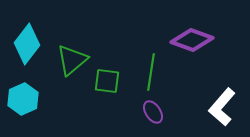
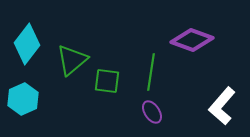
white L-shape: moved 1 px up
purple ellipse: moved 1 px left
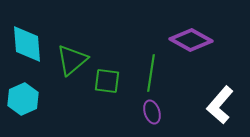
purple diamond: moved 1 px left; rotated 9 degrees clockwise
cyan diamond: rotated 42 degrees counterclockwise
green line: moved 1 px down
white L-shape: moved 2 px left, 1 px up
purple ellipse: rotated 15 degrees clockwise
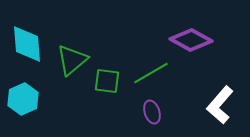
green line: rotated 51 degrees clockwise
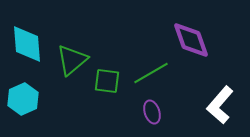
purple diamond: rotated 42 degrees clockwise
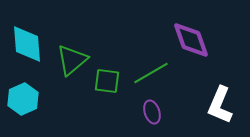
white L-shape: rotated 18 degrees counterclockwise
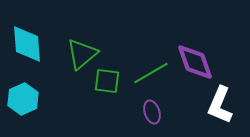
purple diamond: moved 4 px right, 22 px down
green triangle: moved 10 px right, 6 px up
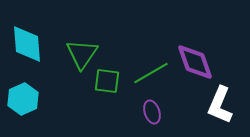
green triangle: rotated 16 degrees counterclockwise
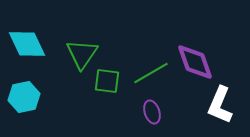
cyan diamond: rotated 21 degrees counterclockwise
cyan hexagon: moved 1 px right, 2 px up; rotated 12 degrees clockwise
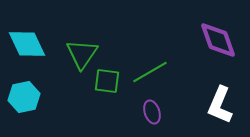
purple diamond: moved 23 px right, 22 px up
green line: moved 1 px left, 1 px up
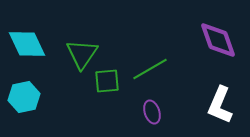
green line: moved 3 px up
green square: rotated 12 degrees counterclockwise
